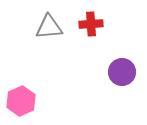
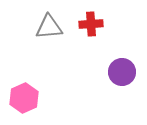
pink hexagon: moved 3 px right, 3 px up
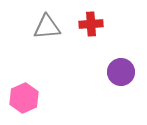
gray triangle: moved 2 px left
purple circle: moved 1 px left
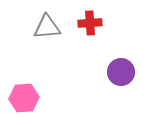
red cross: moved 1 px left, 1 px up
pink hexagon: rotated 20 degrees clockwise
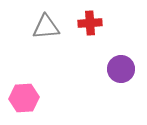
gray triangle: moved 1 px left
purple circle: moved 3 px up
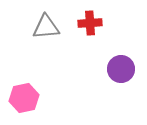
pink hexagon: rotated 8 degrees counterclockwise
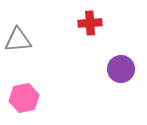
gray triangle: moved 28 px left, 13 px down
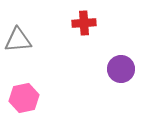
red cross: moved 6 px left
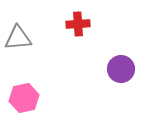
red cross: moved 6 px left, 1 px down
gray triangle: moved 2 px up
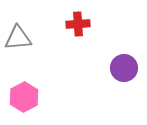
purple circle: moved 3 px right, 1 px up
pink hexagon: moved 1 px up; rotated 16 degrees counterclockwise
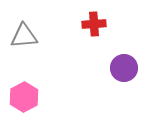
red cross: moved 16 px right
gray triangle: moved 6 px right, 2 px up
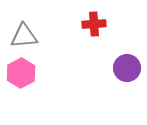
purple circle: moved 3 px right
pink hexagon: moved 3 px left, 24 px up
